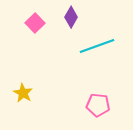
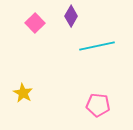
purple diamond: moved 1 px up
cyan line: rotated 8 degrees clockwise
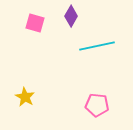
pink square: rotated 30 degrees counterclockwise
yellow star: moved 2 px right, 4 px down
pink pentagon: moved 1 px left
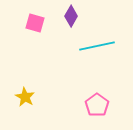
pink pentagon: rotated 30 degrees clockwise
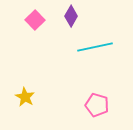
pink square: moved 3 px up; rotated 30 degrees clockwise
cyan line: moved 2 px left, 1 px down
pink pentagon: rotated 20 degrees counterclockwise
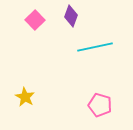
purple diamond: rotated 10 degrees counterclockwise
pink pentagon: moved 3 px right
